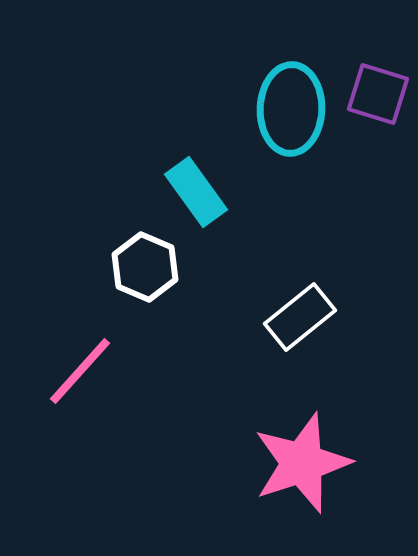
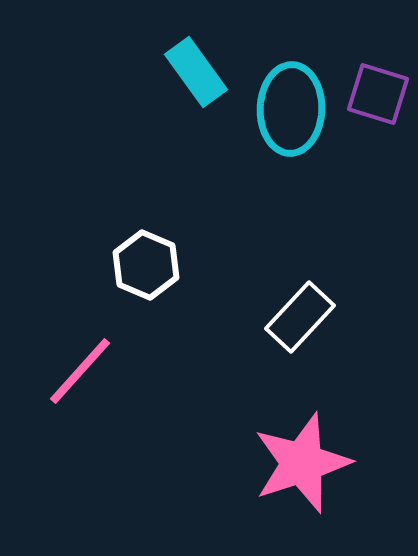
cyan rectangle: moved 120 px up
white hexagon: moved 1 px right, 2 px up
white rectangle: rotated 8 degrees counterclockwise
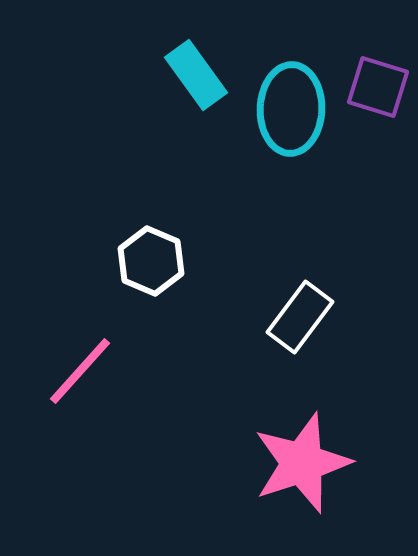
cyan rectangle: moved 3 px down
purple square: moved 7 px up
white hexagon: moved 5 px right, 4 px up
white rectangle: rotated 6 degrees counterclockwise
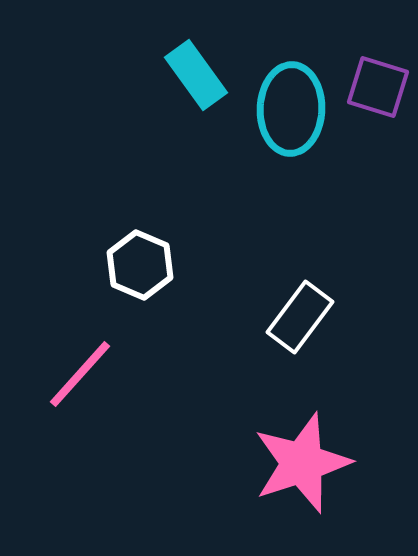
white hexagon: moved 11 px left, 4 px down
pink line: moved 3 px down
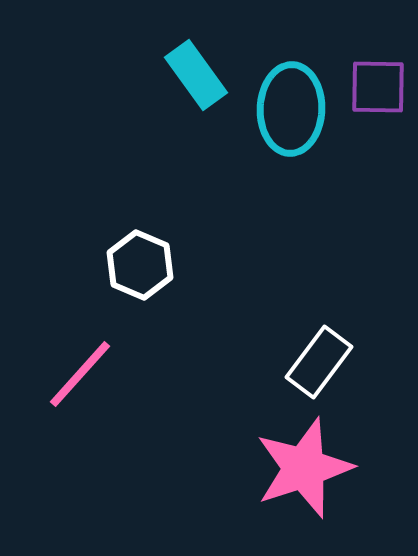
purple square: rotated 16 degrees counterclockwise
white rectangle: moved 19 px right, 45 px down
pink star: moved 2 px right, 5 px down
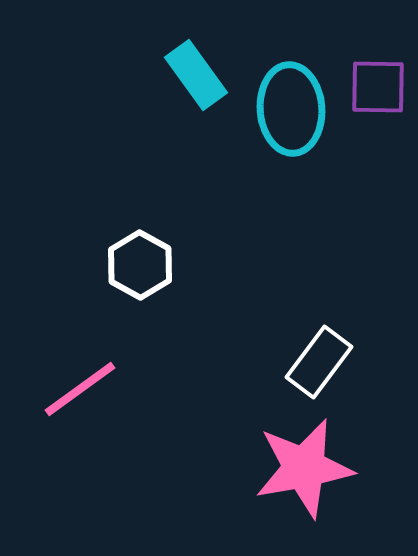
cyan ellipse: rotated 6 degrees counterclockwise
white hexagon: rotated 6 degrees clockwise
pink line: moved 15 px down; rotated 12 degrees clockwise
pink star: rotated 8 degrees clockwise
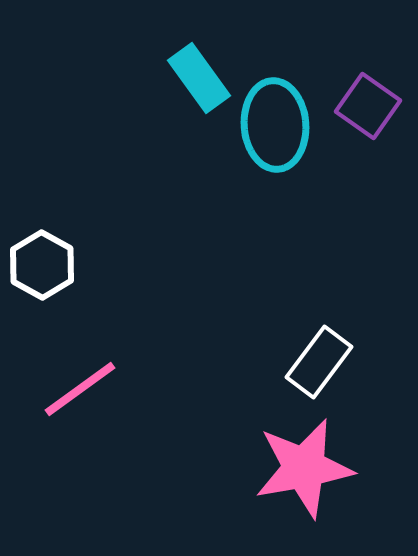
cyan rectangle: moved 3 px right, 3 px down
purple square: moved 10 px left, 19 px down; rotated 34 degrees clockwise
cyan ellipse: moved 16 px left, 16 px down
white hexagon: moved 98 px left
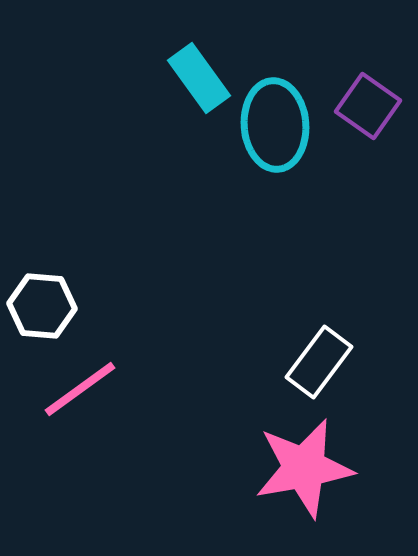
white hexagon: moved 41 px down; rotated 24 degrees counterclockwise
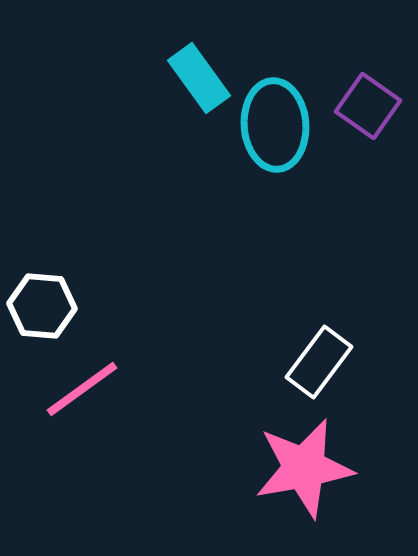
pink line: moved 2 px right
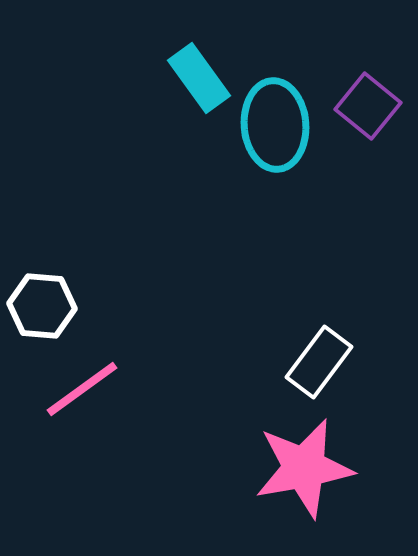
purple square: rotated 4 degrees clockwise
